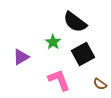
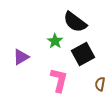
green star: moved 2 px right, 1 px up
pink L-shape: rotated 35 degrees clockwise
brown semicircle: rotated 64 degrees clockwise
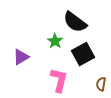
brown semicircle: moved 1 px right
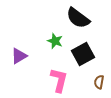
black semicircle: moved 3 px right, 4 px up
green star: rotated 14 degrees counterclockwise
purple triangle: moved 2 px left, 1 px up
brown semicircle: moved 2 px left, 2 px up
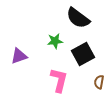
green star: rotated 28 degrees counterclockwise
purple triangle: rotated 12 degrees clockwise
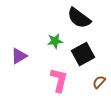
black semicircle: moved 1 px right
purple triangle: rotated 12 degrees counterclockwise
brown semicircle: rotated 32 degrees clockwise
